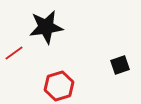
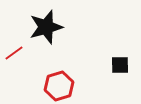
black star: rotated 8 degrees counterclockwise
black square: rotated 18 degrees clockwise
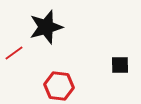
red hexagon: rotated 24 degrees clockwise
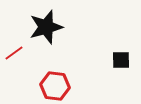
black square: moved 1 px right, 5 px up
red hexagon: moved 4 px left
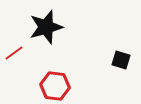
black square: rotated 18 degrees clockwise
